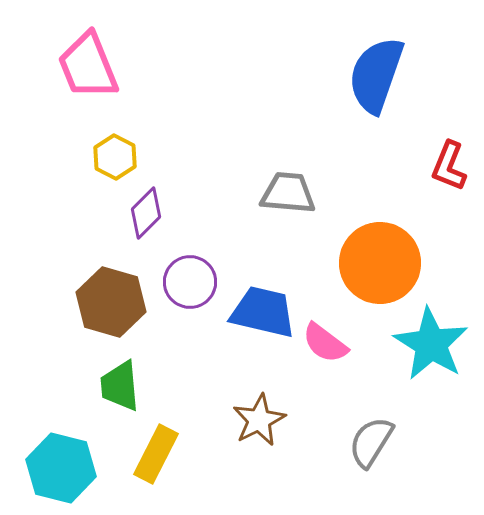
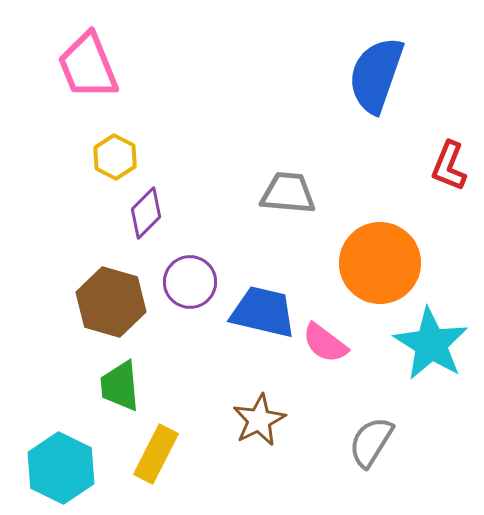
cyan hexagon: rotated 12 degrees clockwise
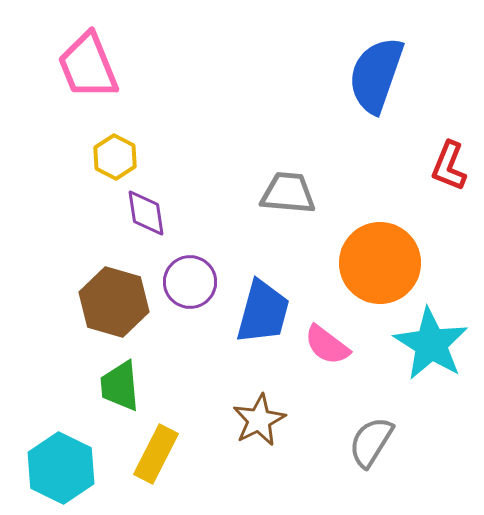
purple diamond: rotated 54 degrees counterclockwise
brown hexagon: moved 3 px right
blue trapezoid: rotated 92 degrees clockwise
pink semicircle: moved 2 px right, 2 px down
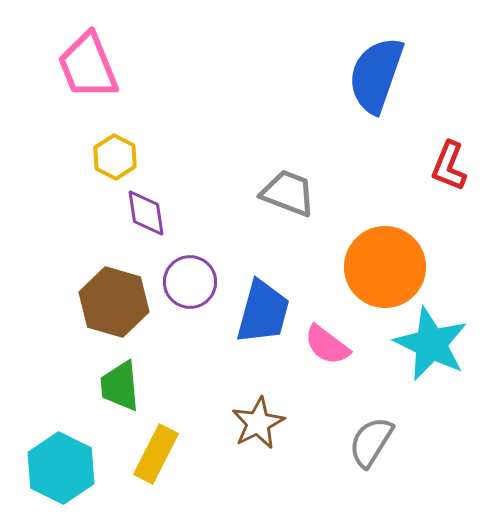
gray trapezoid: rotated 16 degrees clockwise
orange circle: moved 5 px right, 4 px down
cyan star: rotated 6 degrees counterclockwise
brown star: moved 1 px left, 3 px down
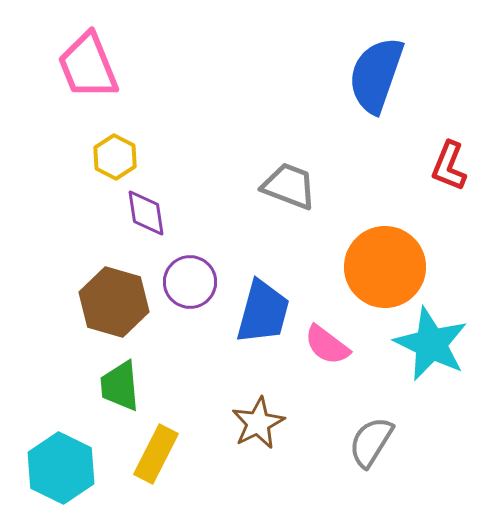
gray trapezoid: moved 1 px right, 7 px up
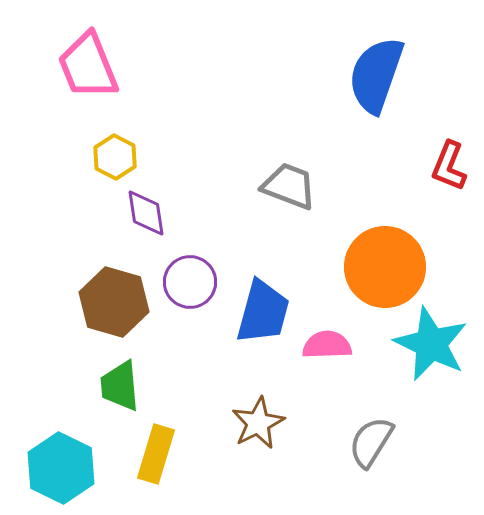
pink semicircle: rotated 141 degrees clockwise
yellow rectangle: rotated 10 degrees counterclockwise
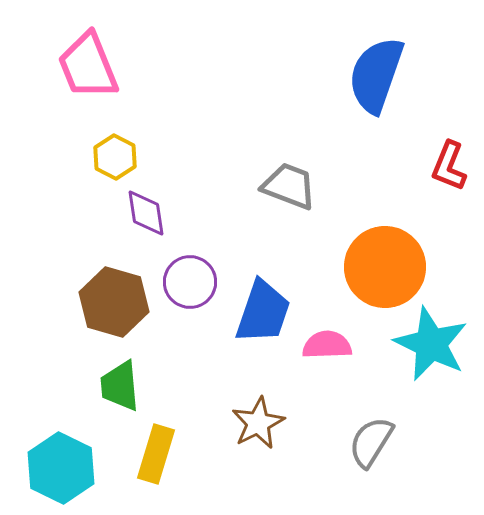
blue trapezoid: rotated 4 degrees clockwise
